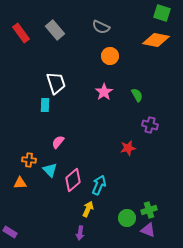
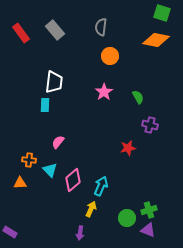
gray semicircle: rotated 72 degrees clockwise
white trapezoid: moved 2 px left, 1 px up; rotated 25 degrees clockwise
green semicircle: moved 1 px right, 2 px down
cyan arrow: moved 2 px right, 1 px down
yellow arrow: moved 3 px right
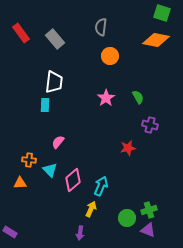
gray rectangle: moved 9 px down
pink star: moved 2 px right, 6 px down
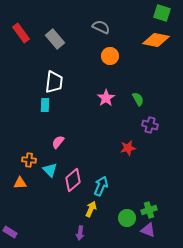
gray semicircle: rotated 108 degrees clockwise
green semicircle: moved 2 px down
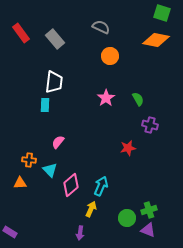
pink diamond: moved 2 px left, 5 px down
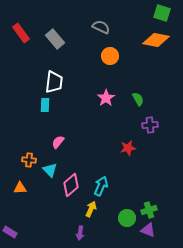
purple cross: rotated 21 degrees counterclockwise
orange triangle: moved 5 px down
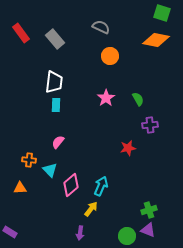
cyan rectangle: moved 11 px right
yellow arrow: rotated 14 degrees clockwise
green circle: moved 18 px down
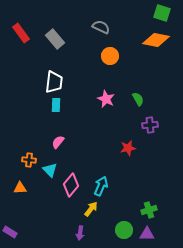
pink star: moved 1 px down; rotated 12 degrees counterclockwise
pink diamond: rotated 10 degrees counterclockwise
purple triangle: moved 1 px left, 4 px down; rotated 21 degrees counterclockwise
green circle: moved 3 px left, 6 px up
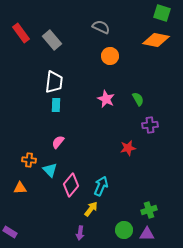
gray rectangle: moved 3 px left, 1 px down
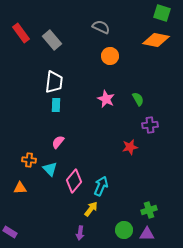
red star: moved 2 px right, 1 px up
cyan triangle: moved 1 px up
pink diamond: moved 3 px right, 4 px up
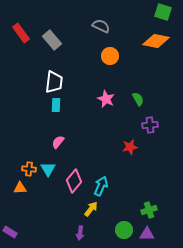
green square: moved 1 px right, 1 px up
gray semicircle: moved 1 px up
orange diamond: moved 1 px down
orange cross: moved 9 px down
cyan triangle: moved 2 px left; rotated 14 degrees clockwise
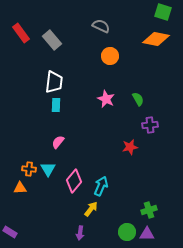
orange diamond: moved 2 px up
green circle: moved 3 px right, 2 px down
